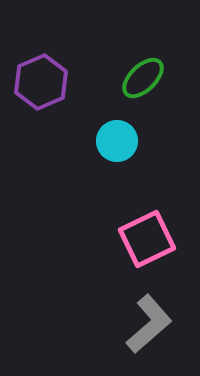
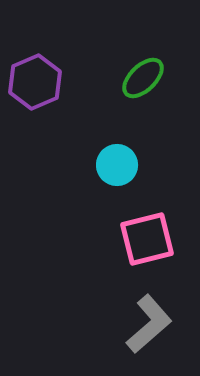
purple hexagon: moved 6 px left
cyan circle: moved 24 px down
pink square: rotated 12 degrees clockwise
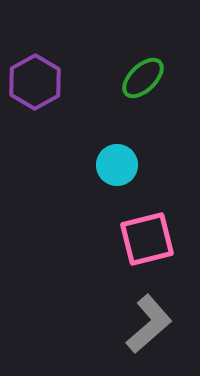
purple hexagon: rotated 6 degrees counterclockwise
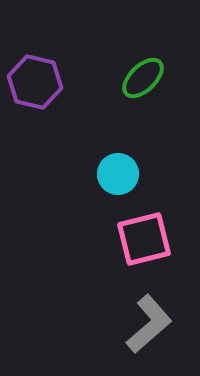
purple hexagon: rotated 18 degrees counterclockwise
cyan circle: moved 1 px right, 9 px down
pink square: moved 3 px left
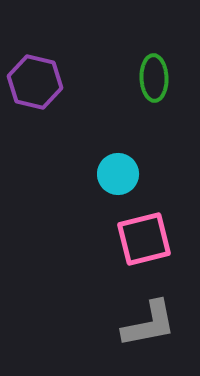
green ellipse: moved 11 px right; rotated 48 degrees counterclockwise
gray L-shape: rotated 30 degrees clockwise
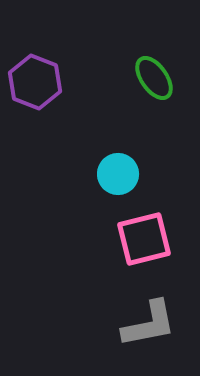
green ellipse: rotated 33 degrees counterclockwise
purple hexagon: rotated 8 degrees clockwise
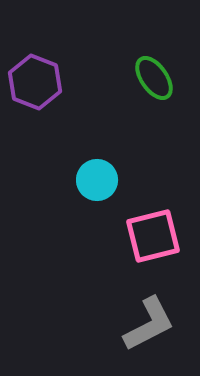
cyan circle: moved 21 px left, 6 px down
pink square: moved 9 px right, 3 px up
gray L-shape: rotated 16 degrees counterclockwise
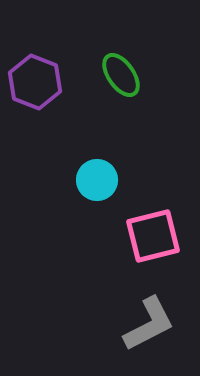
green ellipse: moved 33 px left, 3 px up
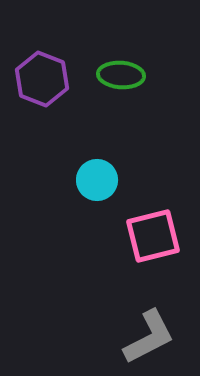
green ellipse: rotated 51 degrees counterclockwise
purple hexagon: moved 7 px right, 3 px up
gray L-shape: moved 13 px down
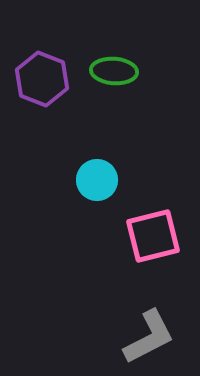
green ellipse: moved 7 px left, 4 px up
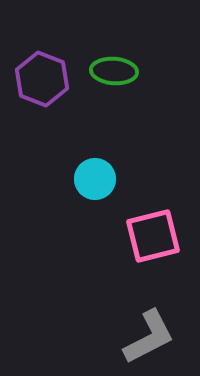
cyan circle: moved 2 px left, 1 px up
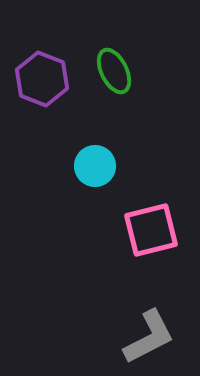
green ellipse: rotated 60 degrees clockwise
cyan circle: moved 13 px up
pink square: moved 2 px left, 6 px up
